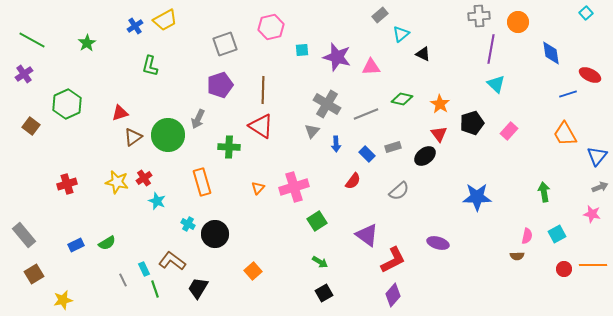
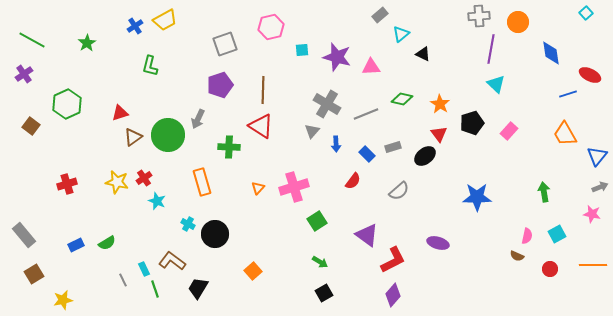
brown semicircle at (517, 256): rotated 24 degrees clockwise
red circle at (564, 269): moved 14 px left
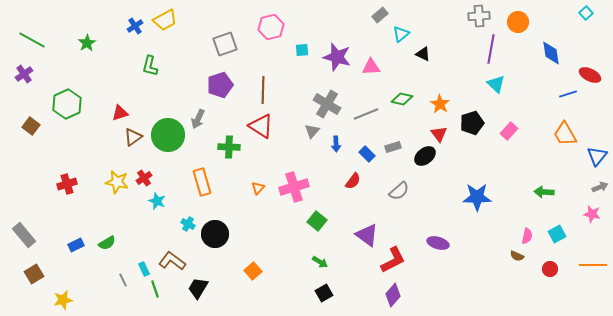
green arrow at (544, 192): rotated 78 degrees counterclockwise
green square at (317, 221): rotated 18 degrees counterclockwise
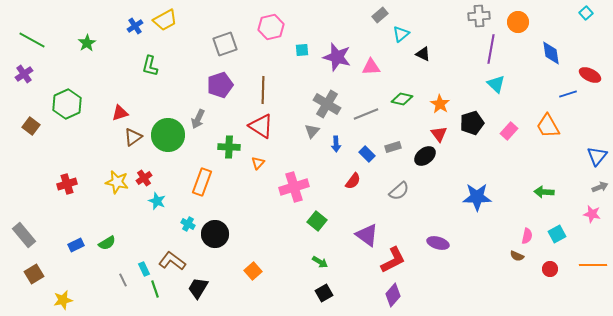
orange trapezoid at (565, 134): moved 17 px left, 8 px up
orange rectangle at (202, 182): rotated 36 degrees clockwise
orange triangle at (258, 188): moved 25 px up
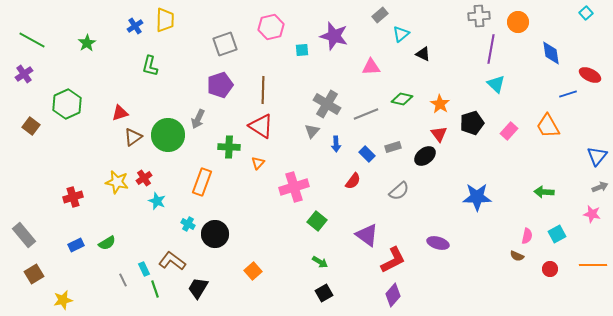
yellow trapezoid at (165, 20): rotated 60 degrees counterclockwise
purple star at (337, 57): moved 3 px left, 21 px up
red cross at (67, 184): moved 6 px right, 13 px down
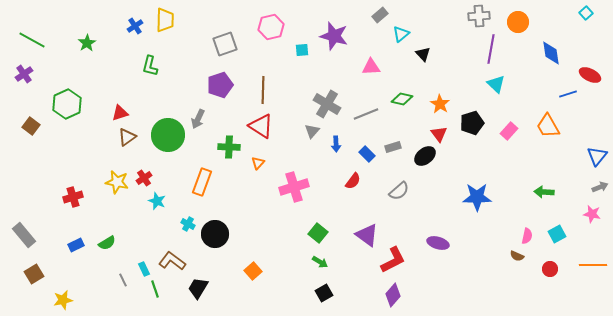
black triangle at (423, 54): rotated 21 degrees clockwise
brown triangle at (133, 137): moved 6 px left
green square at (317, 221): moved 1 px right, 12 px down
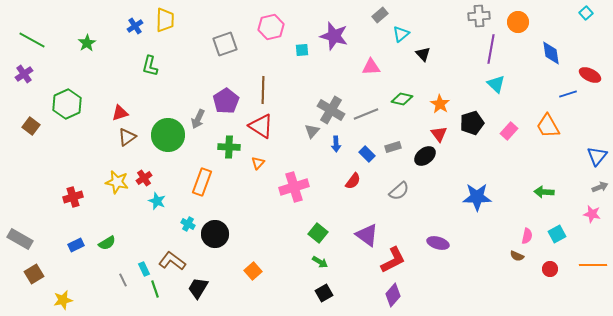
purple pentagon at (220, 85): moved 6 px right, 16 px down; rotated 15 degrees counterclockwise
gray cross at (327, 104): moved 4 px right, 6 px down
gray rectangle at (24, 235): moved 4 px left, 4 px down; rotated 20 degrees counterclockwise
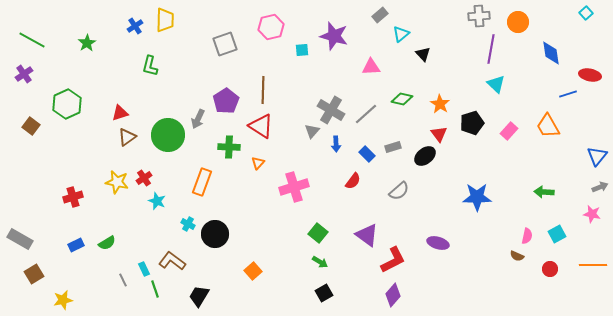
red ellipse at (590, 75): rotated 15 degrees counterclockwise
gray line at (366, 114): rotated 20 degrees counterclockwise
black trapezoid at (198, 288): moved 1 px right, 8 px down
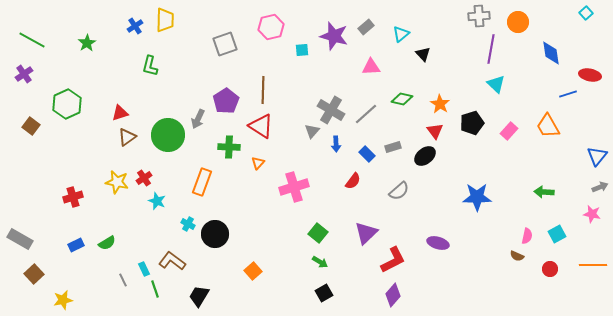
gray rectangle at (380, 15): moved 14 px left, 12 px down
red triangle at (439, 134): moved 4 px left, 3 px up
purple triangle at (367, 235): moved 1 px left, 2 px up; rotated 40 degrees clockwise
brown square at (34, 274): rotated 12 degrees counterclockwise
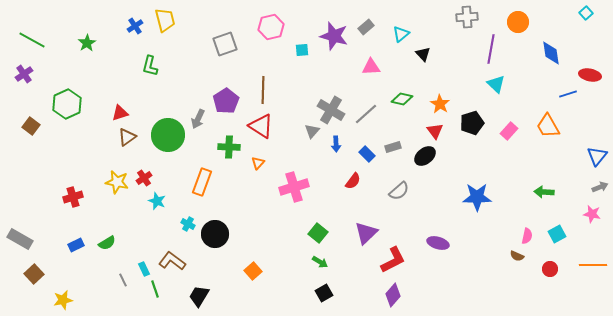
gray cross at (479, 16): moved 12 px left, 1 px down
yellow trapezoid at (165, 20): rotated 15 degrees counterclockwise
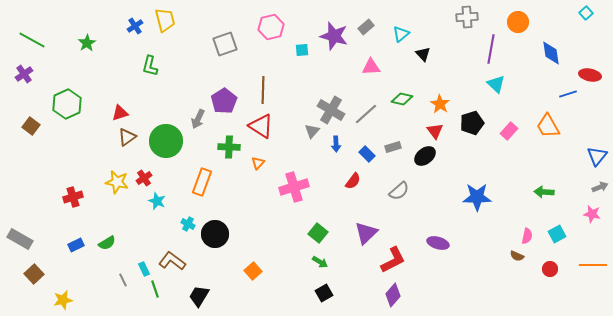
purple pentagon at (226, 101): moved 2 px left
green circle at (168, 135): moved 2 px left, 6 px down
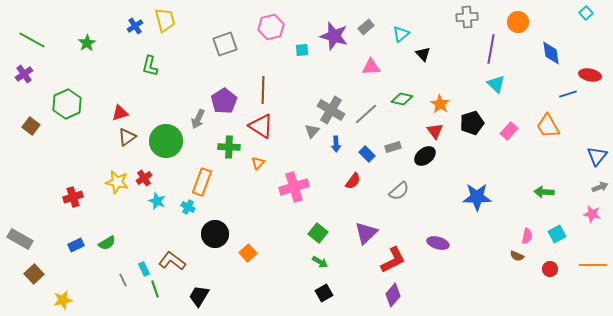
cyan cross at (188, 224): moved 17 px up
orange square at (253, 271): moved 5 px left, 18 px up
